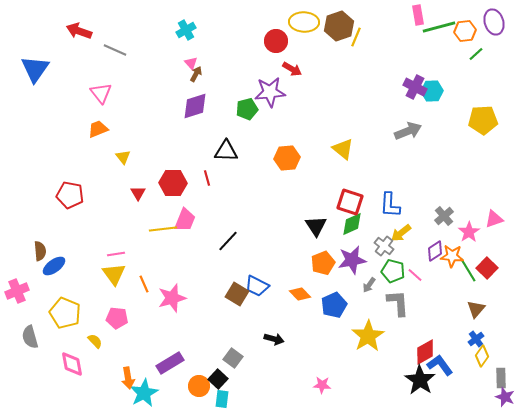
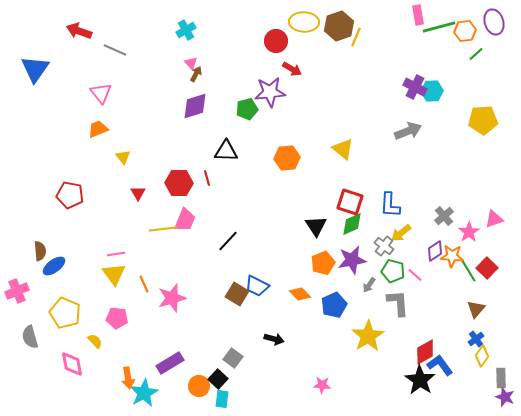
red hexagon at (173, 183): moved 6 px right
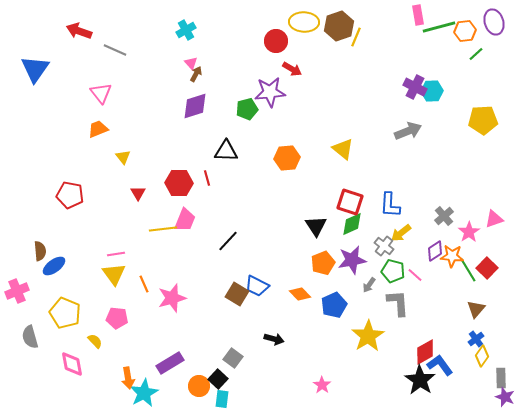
pink star at (322, 385): rotated 30 degrees clockwise
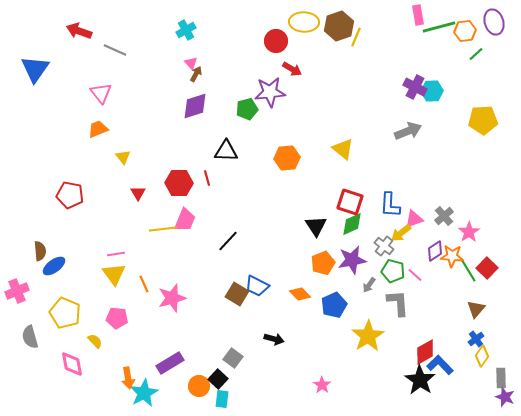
pink triangle at (494, 219): moved 80 px left
blue L-shape at (440, 365): rotated 8 degrees counterclockwise
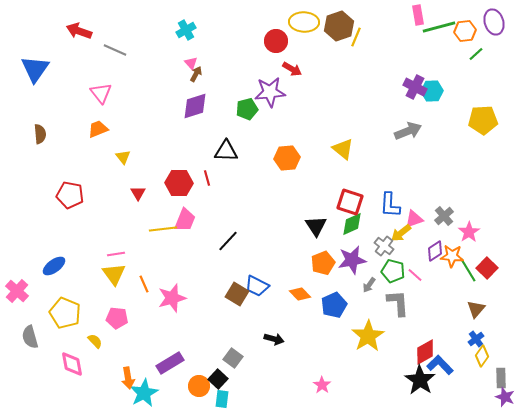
brown semicircle at (40, 251): moved 117 px up
pink cross at (17, 291): rotated 25 degrees counterclockwise
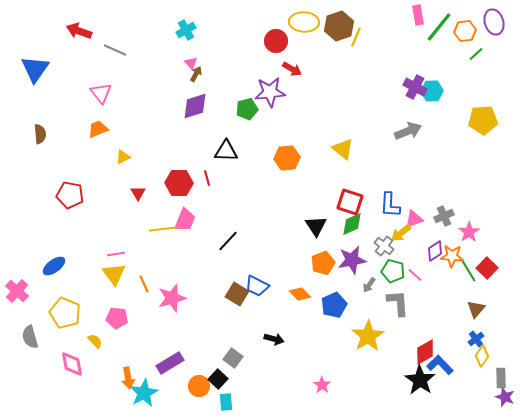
green line at (439, 27): rotated 36 degrees counterclockwise
yellow triangle at (123, 157): rotated 42 degrees clockwise
gray cross at (444, 216): rotated 18 degrees clockwise
cyan rectangle at (222, 399): moved 4 px right, 3 px down; rotated 12 degrees counterclockwise
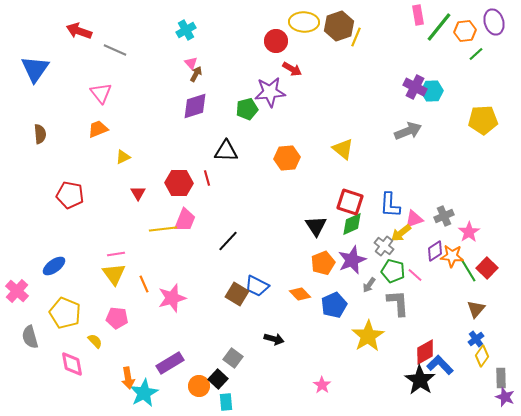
purple star at (352, 260): rotated 12 degrees counterclockwise
